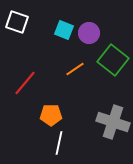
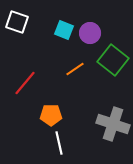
purple circle: moved 1 px right
gray cross: moved 2 px down
white line: rotated 25 degrees counterclockwise
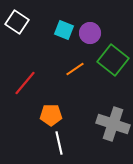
white square: rotated 15 degrees clockwise
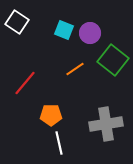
gray cross: moved 7 px left; rotated 28 degrees counterclockwise
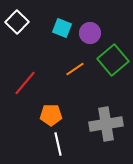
white square: rotated 10 degrees clockwise
cyan square: moved 2 px left, 2 px up
green square: rotated 12 degrees clockwise
white line: moved 1 px left, 1 px down
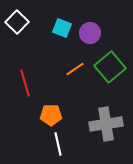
green square: moved 3 px left, 7 px down
red line: rotated 56 degrees counterclockwise
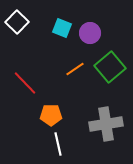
red line: rotated 28 degrees counterclockwise
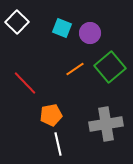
orange pentagon: rotated 10 degrees counterclockwise
